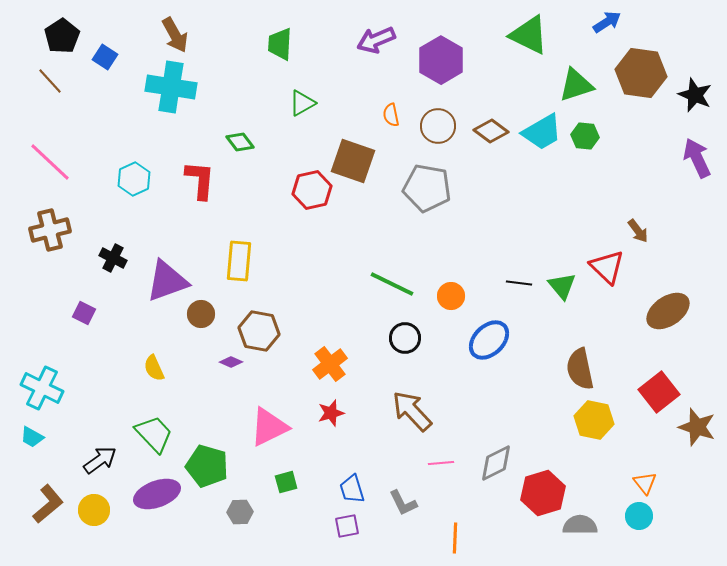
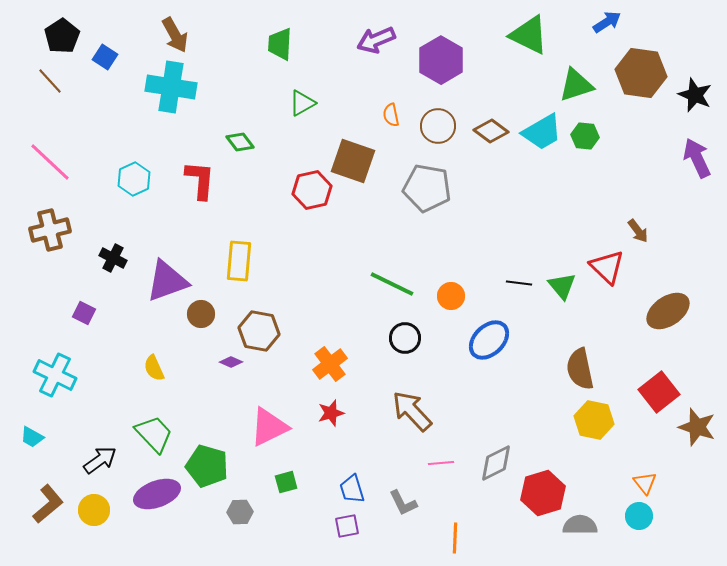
cyan cross at (42, 388): moved 13 px right, 13 px up
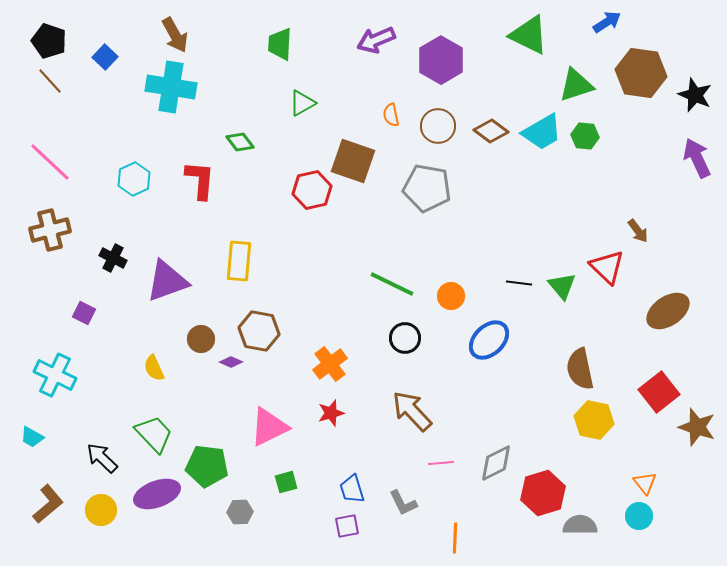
black pentagon at (62, 36): moved 13 px left, 5 px down; rotated 20 degrees counterclockwise
blue square at (105, 57): rotated 10 degrees clockwise
brown circle at (201, 314): moved 25 px down
black arrow at (100, 460): moved 2 px right, 2 px up; rotated 100 degrees counterclockwise
green pentagon at (207, 466): rotated 9 degrees counterclockwise
yellow circle at (94, 510): moved 7 px right
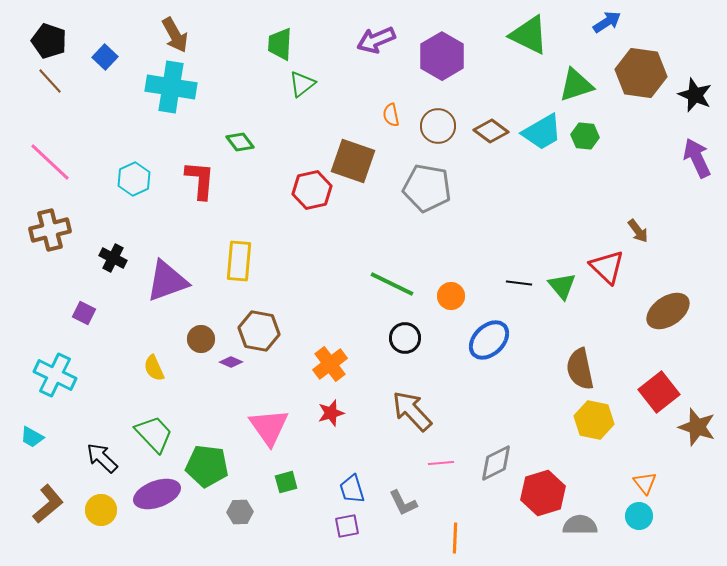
purple hexagon at (441, 60): moved 1 px right, 4 px up
green triangle at (302, 103): moved 19 px up; rotated 8 degrees counterclockwise
pink triangle at (269, 427): rotated 39 degrees counterclockwise
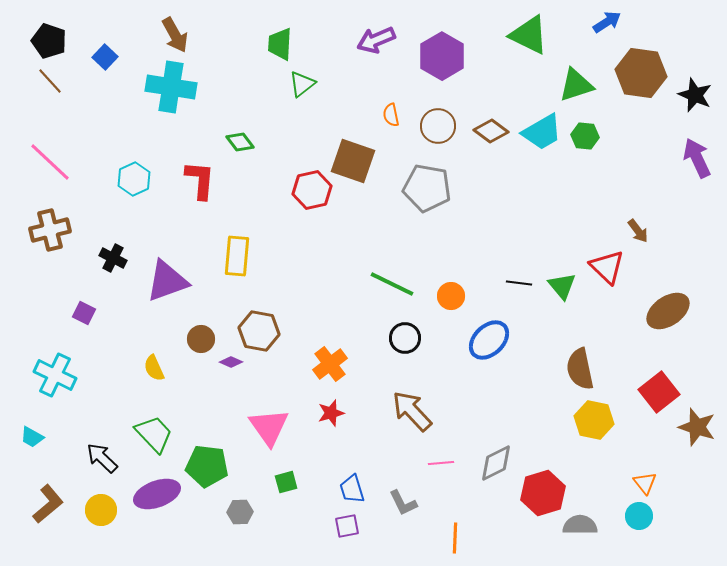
yellow rectangle at (239, 261): moved 2 px left, 5 px up
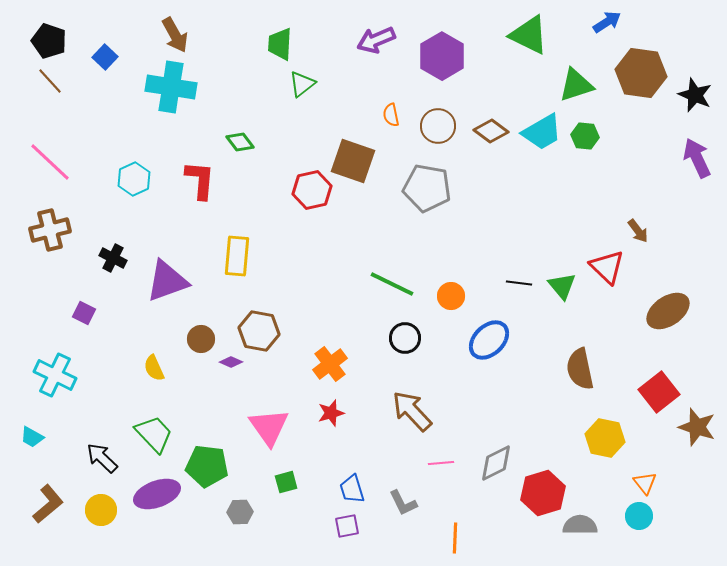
yellow hexagon at (594, 420): moved 11 px right, 18 px down
